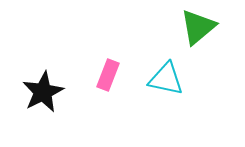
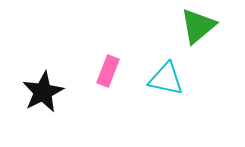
green triangle: moved 1 px up
pink rectangle: moved 4 px up
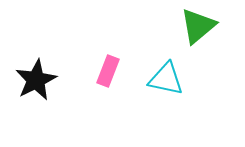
black star: moved 7 px left, 12 px up
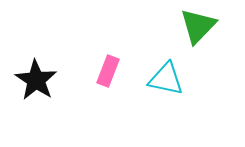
green triangle: rotated 6 degrees counterclockwise
black star: rotated 12 degrees counterclockwise
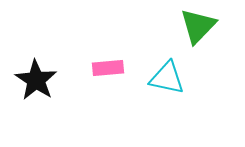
pink rectangle: moved 3 px up; rotated 64 degrees clockwise
cyan triangle: moved 1 px right, 1 px up
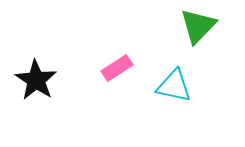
pink rectangle: moved 9 px right; rotated 28 degrees counterclockwise
cyan triangle: moved 7 px right, 8 px down
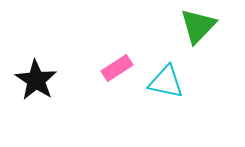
cyan triangle: moved 8 px left, 4 px up
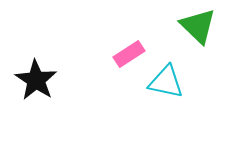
green triangle: rotated 30 degrees counterclockwise
pink rectangle: moved 12 px right, 14 px up
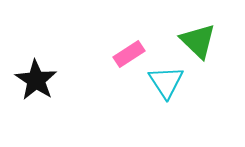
green triangle: moved 15 px down
cyan triangle: rotated 45 degrees clockwise
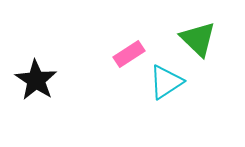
green triangle: moved 2 px up
cyan triangle: rotated 30 degrees clockwise
